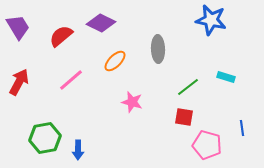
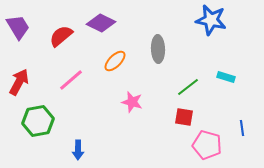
green hexagon: moved 7 px left, 17 px up
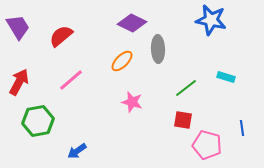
purple diamond: moved 31 px right
orange ellipse: moved 7 px right
green line: moved 2 px left, 1 px down
red square: moved 1 px left, 3 px down
blue arrow: moved 1 px left, 1 px down; rotated 54 degrees clockwise
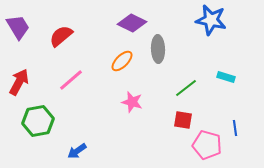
blue line: moved 7 px left
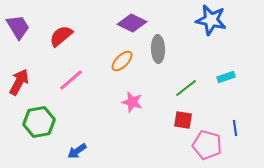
cyan rectangle: rotated 36 degrees counterclockwise
green hexagon: moved 1 px right, 1 px down
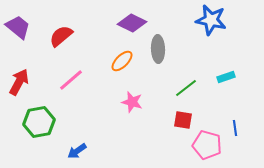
purple trapezoid: rotated 20 degrees counterclockwise
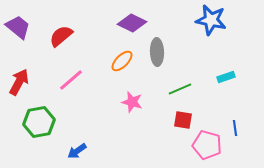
gray ellipse: moved 1 px left, 3 px down
green line: moved 6 px left, 1 px down; rotated 15 degrees clockwise
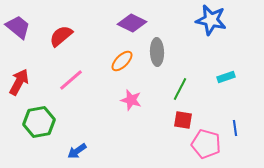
green line: rotated 40 degrees counterclockwise
pink star: moved 1 px left, 2 px up
pink pentagon: moved 1 px left, 1 px up
